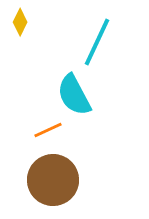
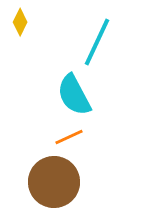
orange line: moved 21 px right, 7 px down
brown circle: moved 1 px right, 2 px down
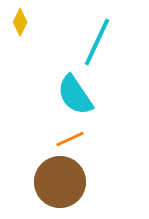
cyan semicircle: moved 1 px right; rotated 6 degrees counterclockwise
orange line: moved 1 px right, 2 px down
brown circle: moved 6 px right
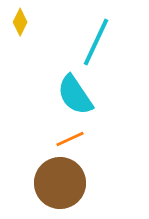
cyan line: moved 1 px left
brown circle: moved 1 px down
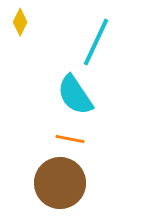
orange line: rotated 36 degrees clockwise
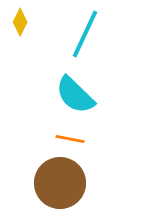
cyan line: moved 11 px left, 8 px up
cyan semicircle: rotated 12 degrees counterclockwise
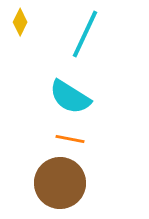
cyan semicircle: moved 5 px left, 2 px down; rotated 12 degrees counterclockwise
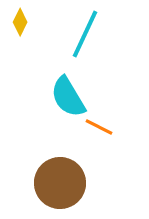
cyan semicircle: moved 2 px left; rotated 27 degrees clockwise
orange line: moved 29 px right, 12 px up; rotated 16 degrees clockwise
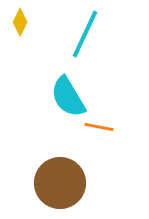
orange line: rotated 16 degrees counterclockwise
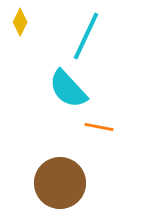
cyan line: moved 1 px right, 2 px down
cyan semicircle: moved 8 px up; rotated 12 degrees counterclockwise
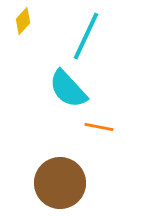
yellow diamond: moved 3 px right, 1 px up; rotated 16 degrees clockwise
